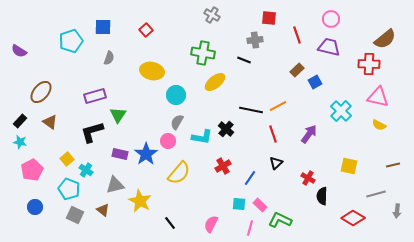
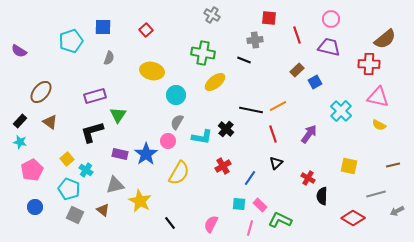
yellow semicircle at (179, 173): rotated 10 degrees counterclockwise
gray arrow at (397, 211): rotated 56 degrees clockwise
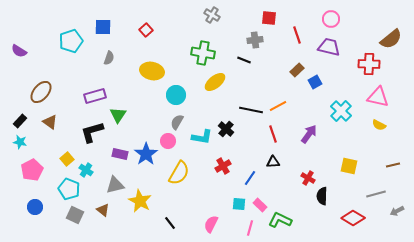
brown semicircle at (385, 39): moved 6 px right
black triangle at (276, 163): moved 3 px left, 1 px up; rotated 40 degrees clockwise
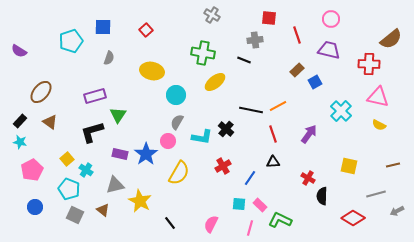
purple trapezoid at (329, 47): moved 3 px down
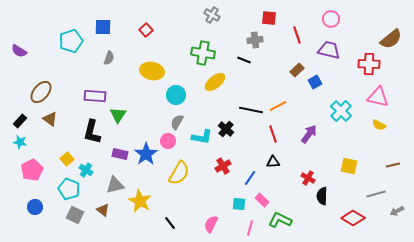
purple rectangle at (95, 96): rotated 20 degrees clockwise
brown triangle at (50, 122): moved 3 px up
black L-shape at (92, 132): rotated 60 degrees counterclockwise
pink rectangle at (260, 205): moved 2 px right, 5 px up
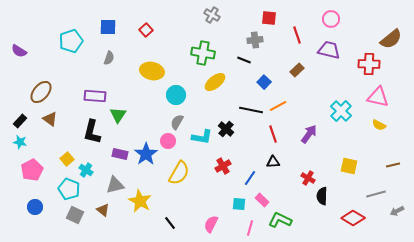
blue square at (103, 27): moved 5 px right
blue square at (315, 82): moved 51 px left; rotated 16 degrees counterclockwise
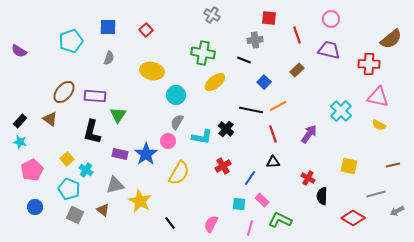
brown ellipse at (41, 92): moved 23 px right
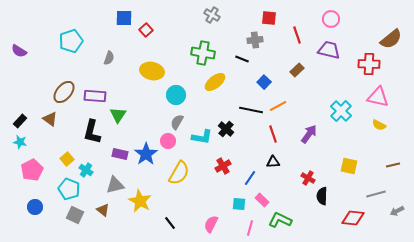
blue square at (108, 27): moved 16 px right, 9 px up
black line at (244, 60): moved 2 px left, 1 px up
red diamond at (353, 218): rotated 25 degrees counterclockwise
